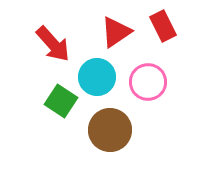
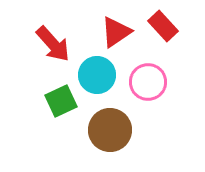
red rectangle: rotated 16 degrees counterclockwise
cyan circle: moved 2 px up
green square: rotated 32 degrees clockwise
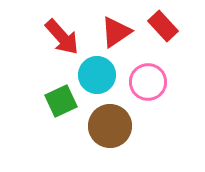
red arrow: moved 9 px right, 7 px up
brown circle: moved 4 px up
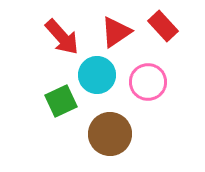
brown circle: moved 8 px down
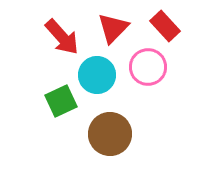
red rectangle: moved 2 px right
red triangle: moved 3 px left, 4 px up; rotated 12 degrees counterclockwise
pink circle: moved 15 px up
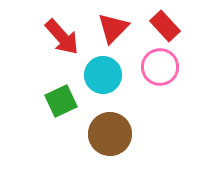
pink circle: moved 12 px right
cyan circle: moved 6 px right
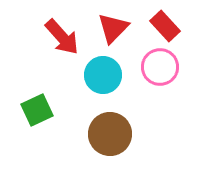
green square: moved 24 px left, 9 px down
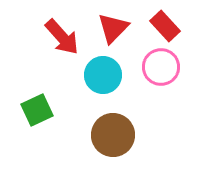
pink circle: moved 1 px right
brown circle: moved 3 px right, 1 px down
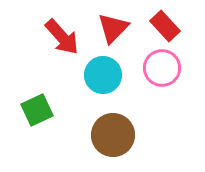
pink circle: moved 1 px right, 1 px down
